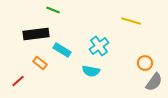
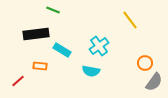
yellow line: moved 1 px left, 1 px up; rotated 36 degrees clockwise
orange rectangle: moved 3 px down; rotated 32 degrees counterclockwise
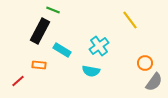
black rectangle: moved 4 px right, 3 px up; rotated 55 degrees counterclockwise
orange rectangle: moved 1 px left, 1 px up
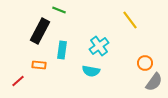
green line: moved 6 px right
cyan rectangle: rotated 66 degrees clockwise
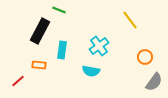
orange circle: moved 6 px up
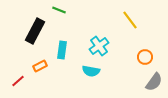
black rectangle: moved 5 px left
orange rectangle: moved 1 px right, 1 px down; rotated 32 degrees counterclockwise
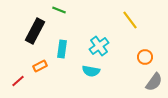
cyan rectangle: moved 1 px up
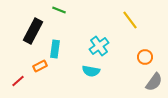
black rectangle: moved 2 px left
cyan rectangle: moved 7 px left
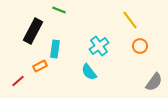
orange circle: moved 5 px left, 11 px up
cyan semicircle: moved 2 px left, 1 px down; rotated 42 degrees clockwise
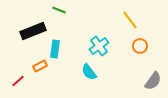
black rectangle: rotated 40 degrees clockwise
gray semicircle: moved 1 px left, 1 px up
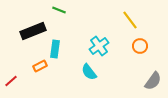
red line: moved 7 px left
